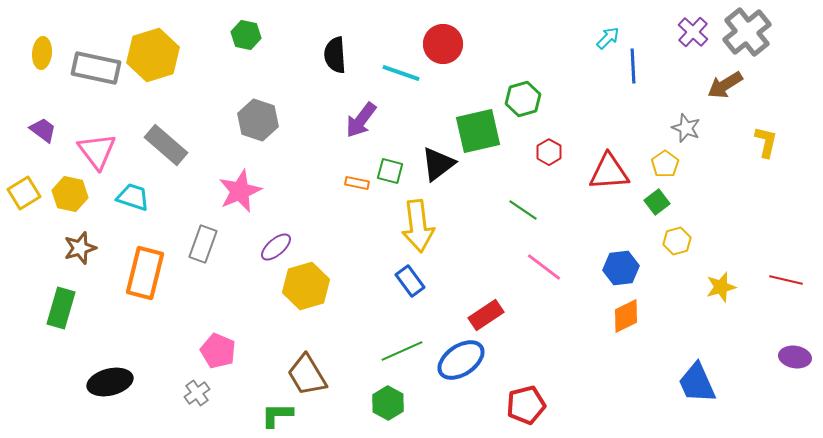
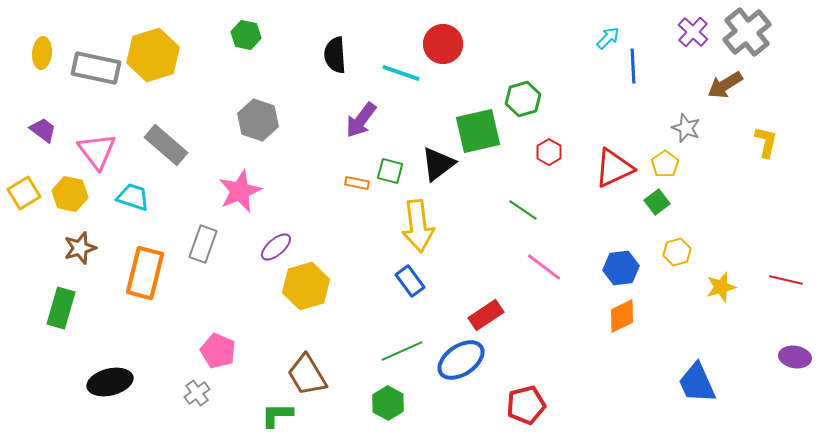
red triangle at (609, 172): moved 5 px right, 4 px up; rotated 21 degrees counterclockwise
yellow hexagon at (677, 241): moved 11 px down
orange diamond at (626, 316): moved 4 px left
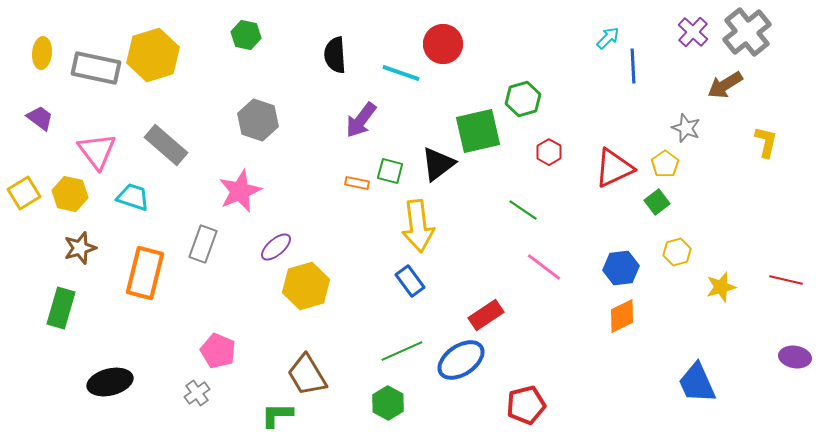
purple trapezoid at (43, 130): moved 3 px left, 12 px up
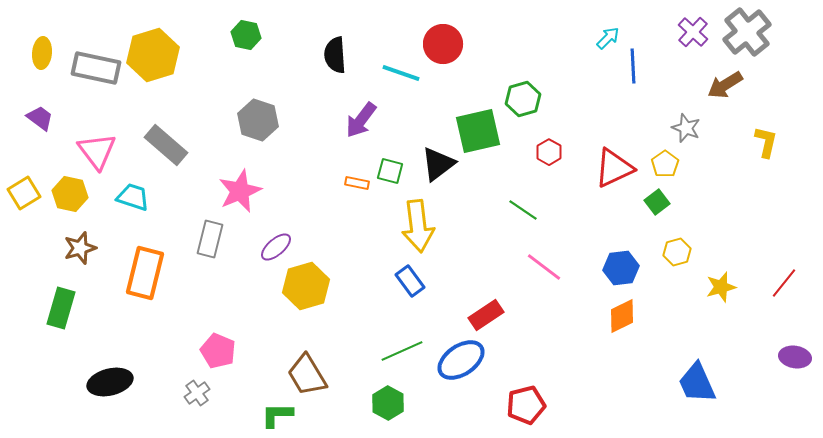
gray rectangle at (203, 244): moved 7 px right, 5 px up; rotated 6 degrees counterclockwise
red line at (786, 280): moved 2 px left, 3 px down; rotated 64 degrees counterclockwise
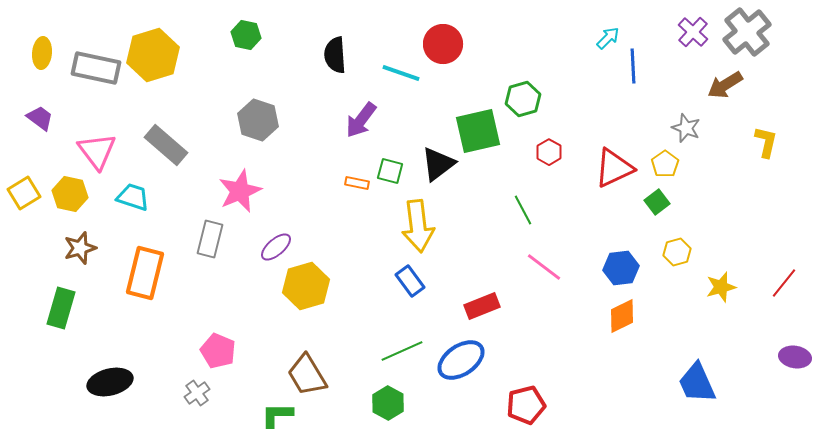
green line at (523, 210): rotated 28 degrees clockwise
red rectangle at (486, 315): moved 4 px left, 9 px up; rotated 12 degrees clockwise
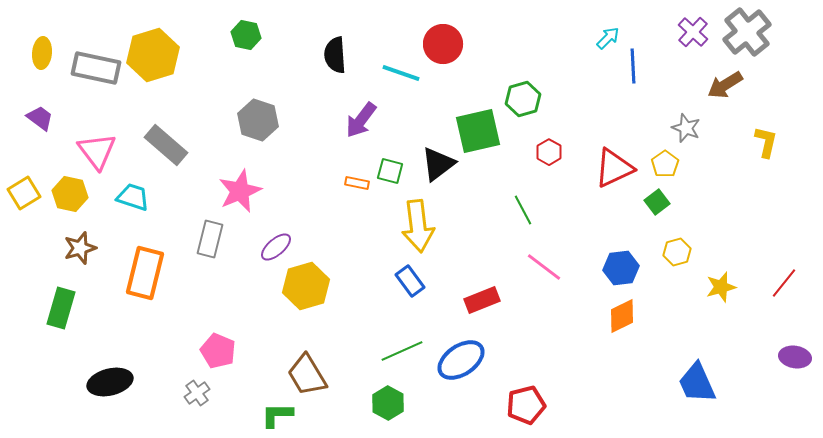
red rectangle at (482, 306): moved 6 px up
